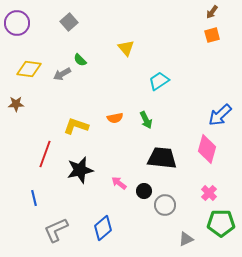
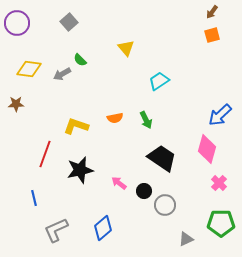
black trapezoid: rotated 28 degrees clockwise
pink cross: moved 10 px right, 10 px up
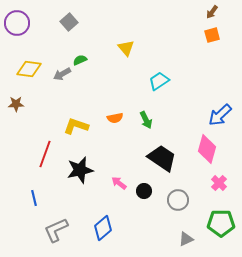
green semicircle: rotated 112 degrees clockwise
gray circle: moved 13 px right, 5 px up
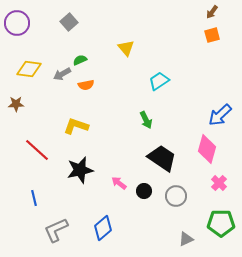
orange semicircle: moved 29 px left, 33 px up
red line: moved 8 px left, 4 px up; rotated 68 degrees counterclockwise
gray circle: moved 2 px left, 4 px up
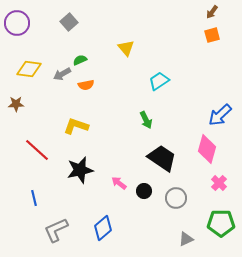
gray circle: moved 2 px down
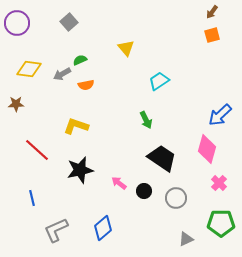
blue line: moved 2 px left
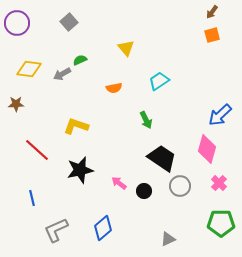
orange semicircle: moved 28 px right, 3 px down
gray circle: moved 4 px right, 12 px up
gray triangle: moved 18 px left
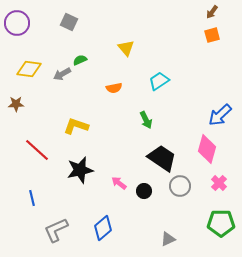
gray square: rotated 24 degrees counterclockwise
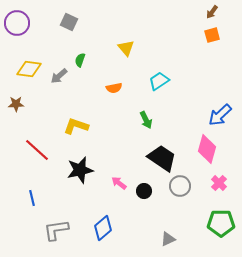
green semicircle: rotated 48 degrees counterclockwise
gray arrow: moved 3 px left, 2 px down; rotated 12 degrees counterclockwise
gray L-shape: rotated 16 degrees clockwise
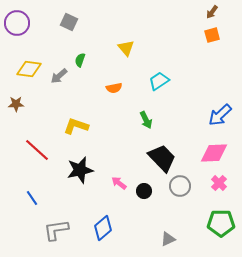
pink diamond: moved 7 px right, 4 px down; rotated 72 degrees clockwise
black trapezoid: rotated 12 degrees clockwise
blue line: rotated 21 degrees counterclockwise
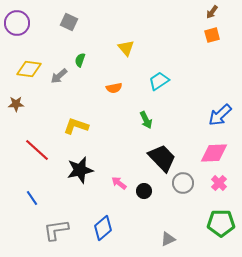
gray circle: moved 3 px right, 3 px up
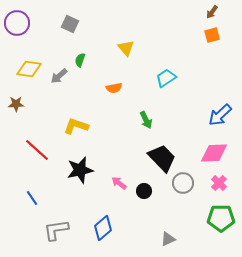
gray square: moved 1 px right, 2 px down
cyan trapezoid: moved 7 px right, 3 px up
green pentagon: moved 5 px up
